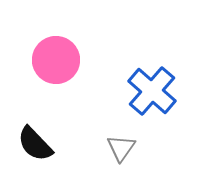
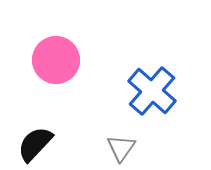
black semicircle: rotated 87 degrees clockwise
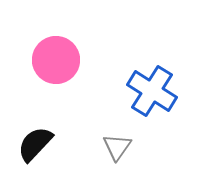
blue cross: rotated 9 degrees counterclockwise
gray triangle: moved 4 px left, 1 px up
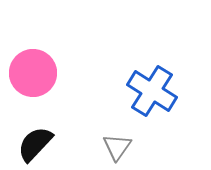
pink circle: moved 23 px left, 13 px down
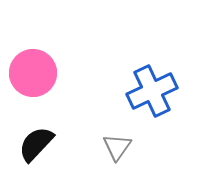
blue cross: rotated 33 degrees clockwise
black semicircle: moved 1 px right
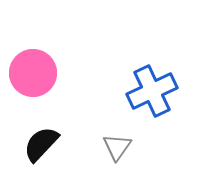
black semicircle: moved 5 px right
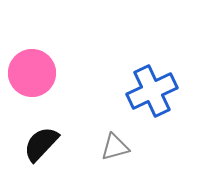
pink circle: moved 1 px left
gray triangle: moved 2 px left; rotated 40 degrees clockwise
